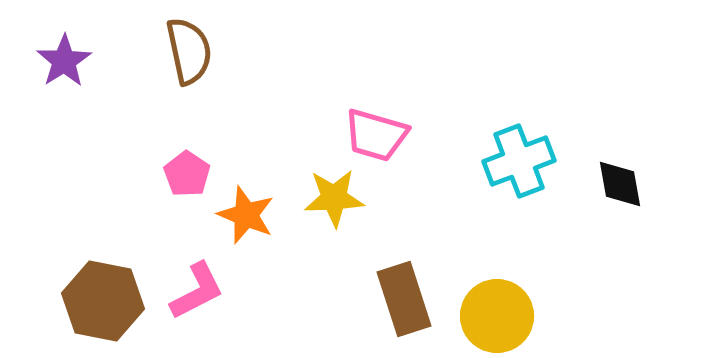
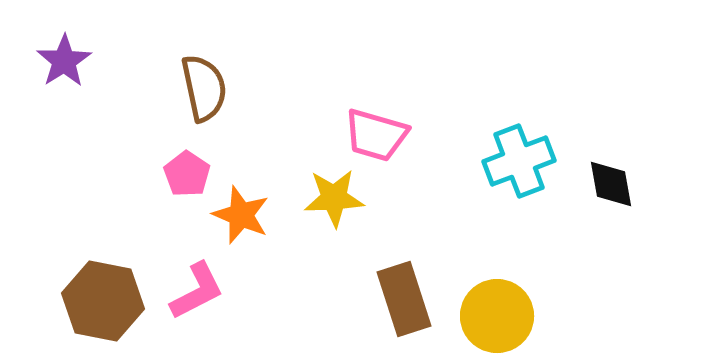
brown semicircle: moved 15 px right, 37 px down
black diamond: moved 9 px left
orange star: moved 5 px left
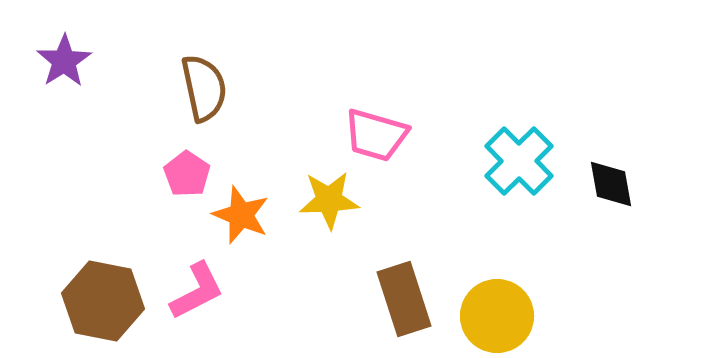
cyan cross: rotated 24 degrees counterclockwise
yellow star: moved 5 px left, 2 px down
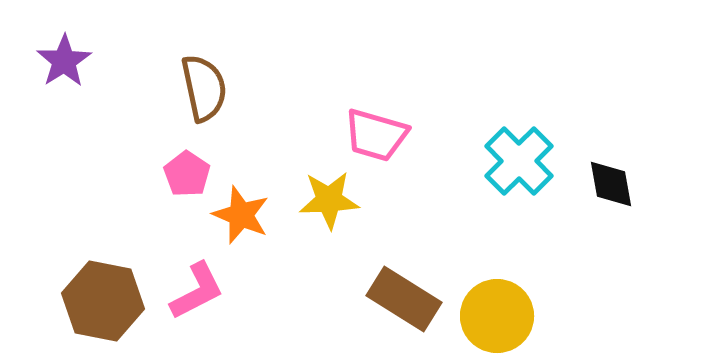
brown rectangle: rotated 40 degrees counterclockwise
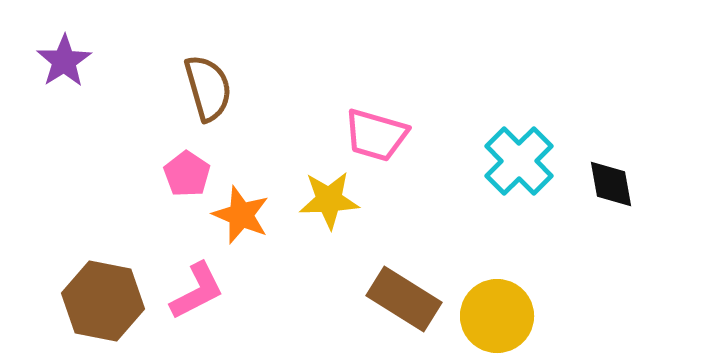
brown semicircle: moved 4 px right; rotated 4 degrees counterclockwise
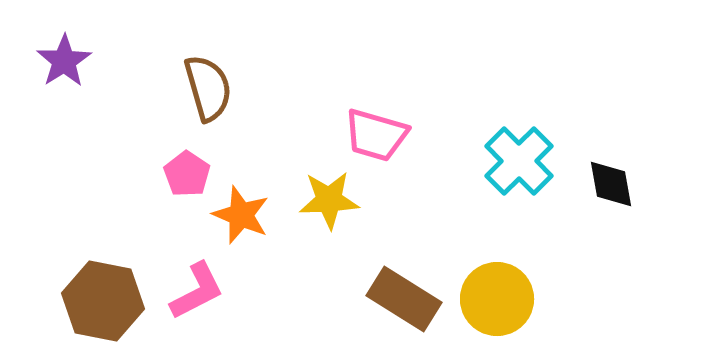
yellow circle: moved 17 px up
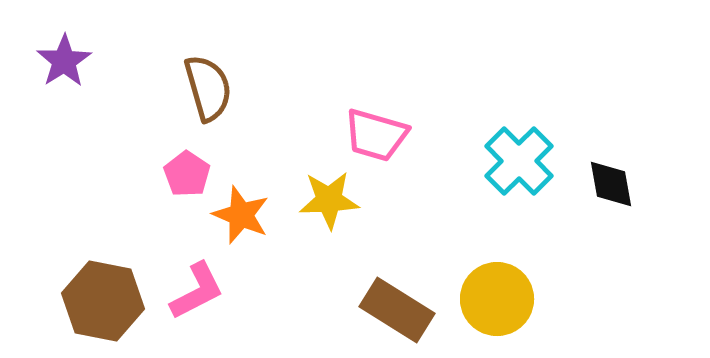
brown rectangle: moved 7 px left, 11 px down
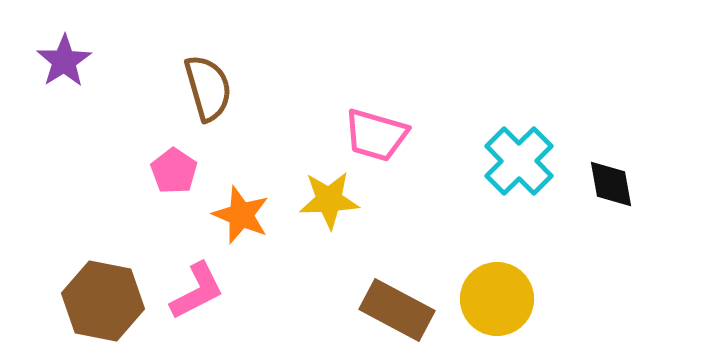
pink pentagon: moved 13 px left, 3 px up
brown rectangle: rotated 4 degrees counterclockwise
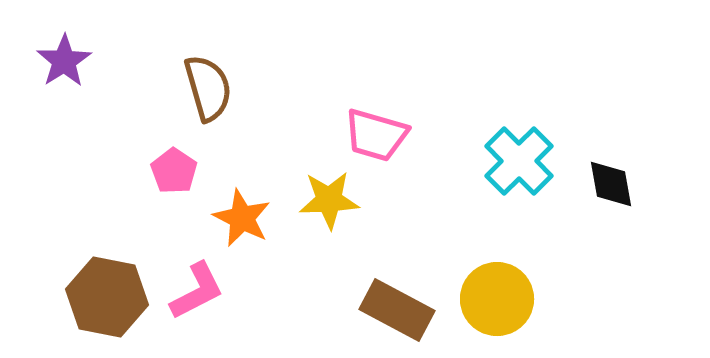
orange star: moved 1 px right, 3 px down; rotated 4 degrees clockwise
brown hexagon: moved 4 px right, 4 px up
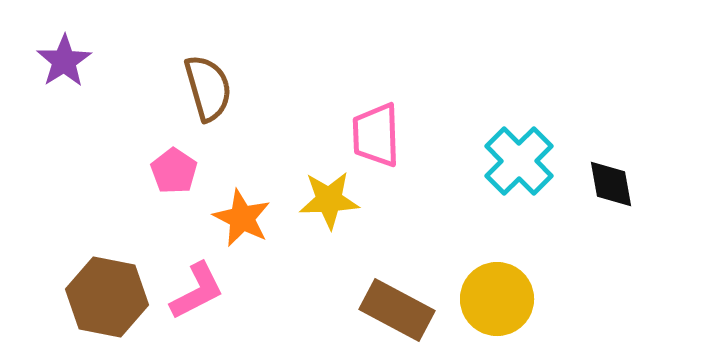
pink trapezoid: rotated 72 degrees clockwise
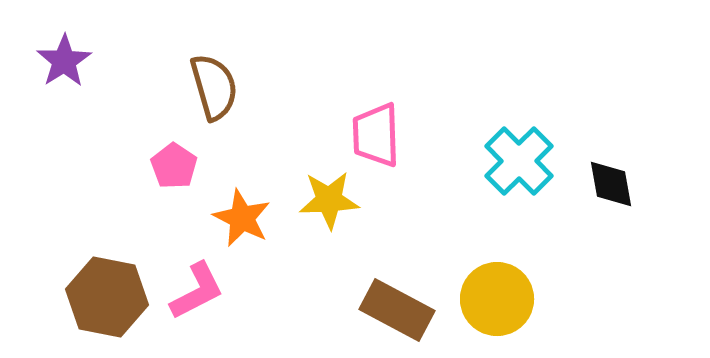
brown semicircle: moved 6 px right, 1 px up
pink pentagon: moved 5 px up
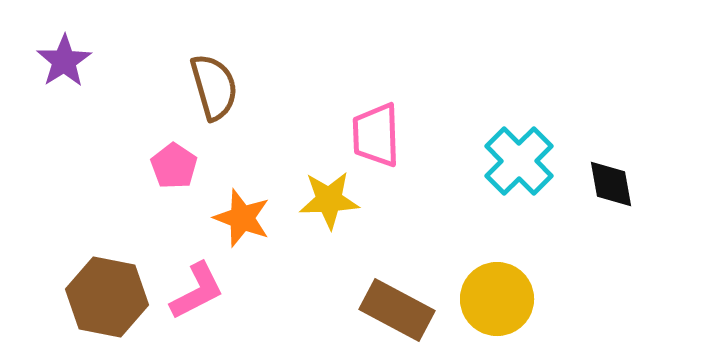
orange star: rotated 6 degrees counterclockwise
